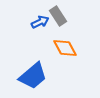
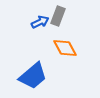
gray rectangle: rotated 54 degrees clockwise
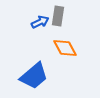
gray rectangle: rotated 12 degrees counterclockwise
blue trapezoid: moved 1 px right
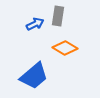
blue arrow: moved 5 px left, 2 px down
orange diamond: rotated 30 degrees counterclockwise
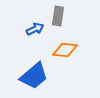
blue arrow: moved 5 px down
orange diamond: moved 2 px down; rotated 25 degrees counterclockwise
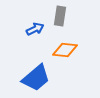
gray rectangle: moved 2 px right
blue trapezoid: moved 2 px right, 2 px down
